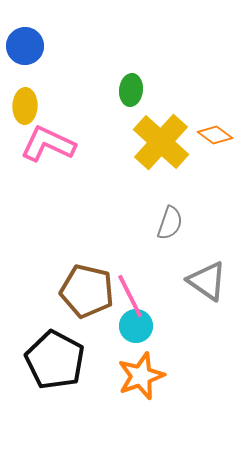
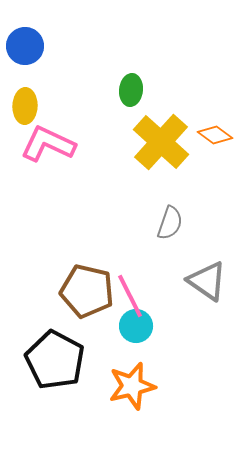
orange star: moved 9 px left, 10 px down; rotated 6 degrees clockwise
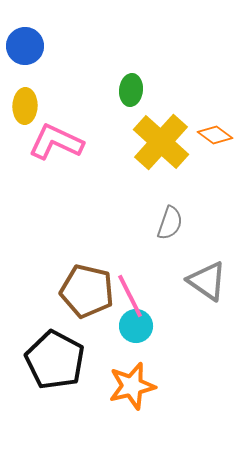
pink L-shape: moved 8 px right, 2 px up
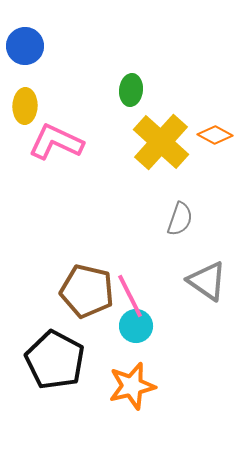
orange diamond: rotated 8 degrees counterclockwise
gray semicircle: moved 10 px right, 4 px up
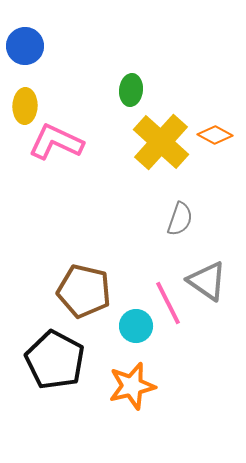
brown pentagon: moved 3 px left
pink line: moved 38 px right, 7 px down
